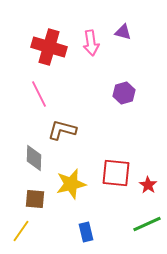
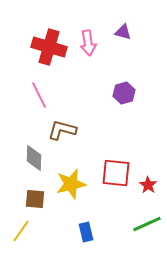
pink arrow: moved 3 px left
pink line: moved 1 px down
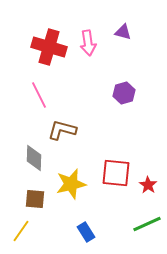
blue rectangle: rotated 18 degrees counterclockwise
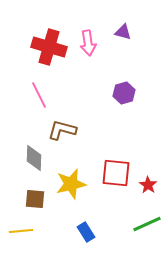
yellow line: rotated 50 degrees clockwise
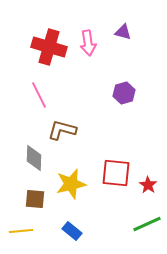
blue rectangle: moved 14 px left, 1 px up; rotated 18 degrees counterclockwise
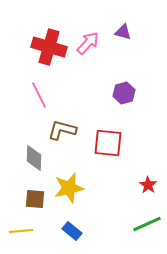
pink arrow: rotated 130 degrees counterclockwise
red square: moved 8 px left, 30 px up
yellow star: moved 2 px left, 4 px down
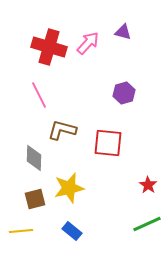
brown square: rotated 20 degrees counterclockwise
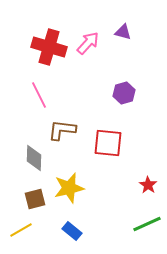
brown L-shape: rotated 8 degrees counterclockwise
yellow line: moved 1 px up; rotated 25 degrees counterclockwise
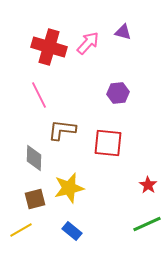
purple hexagon: moved 6 px left; rotated 10 degrees clockwise
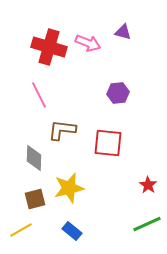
pink arrow: rotated 70 degrees clockwise
